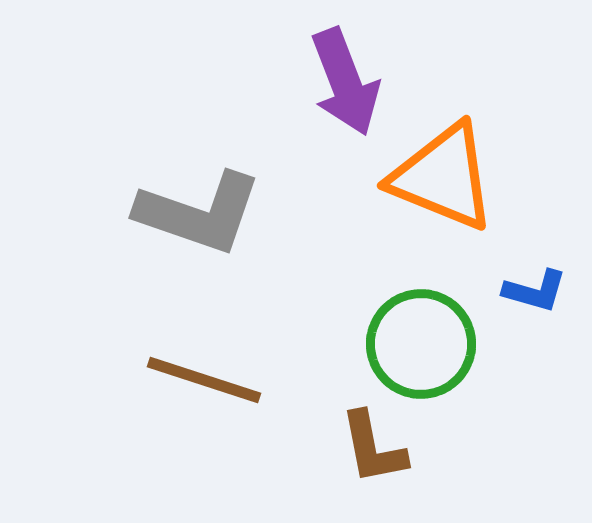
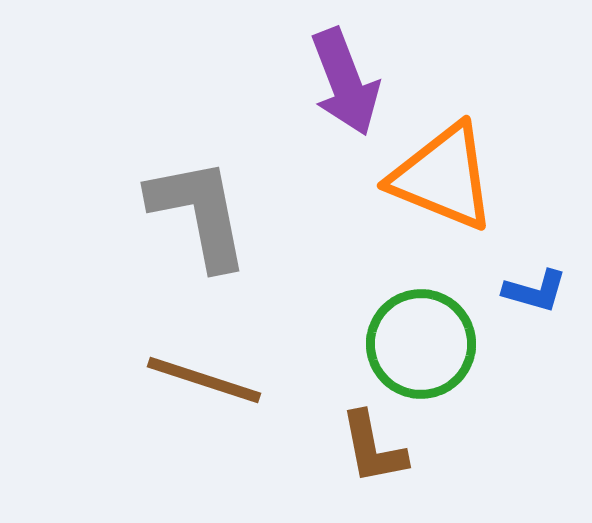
gray L-shape: rotated 120 degrees counterclockwise
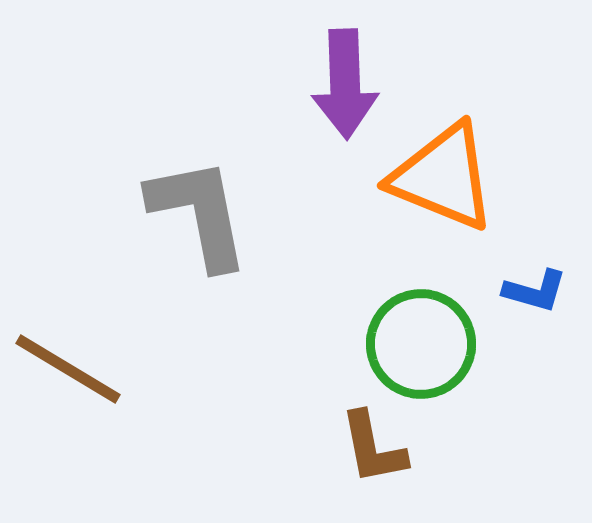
purple arrow: moved 2 px down; rotated 19 degrees clockwise
brown line: moved 136 px left, 11 px up; rotated 13 degrees clockwise
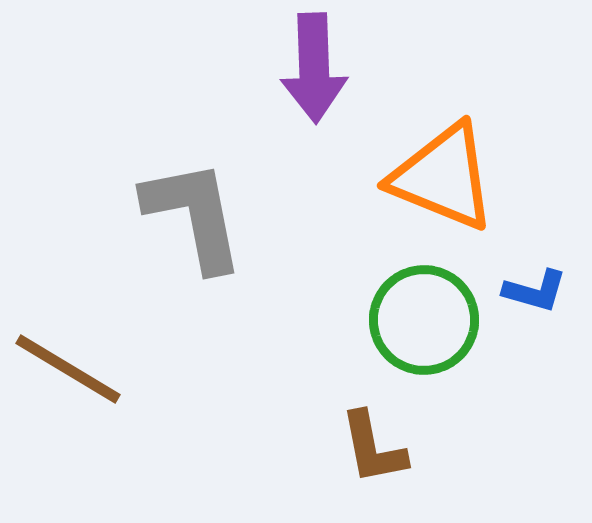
purple arrow: moved 31 px left, 16 px up
gray L-shape: moved 5 px left, 2 px down
green circle: moved 3 px right, 24 px up
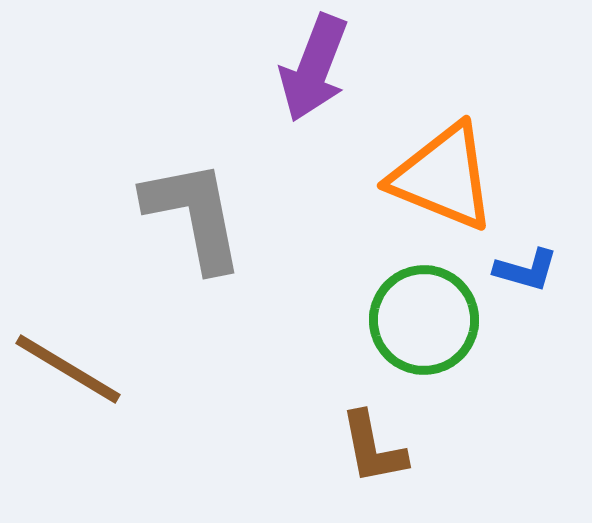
purple arrow: rotated 23 degrees clockwise
blue L-shape: moved 9 px left, 21 px up
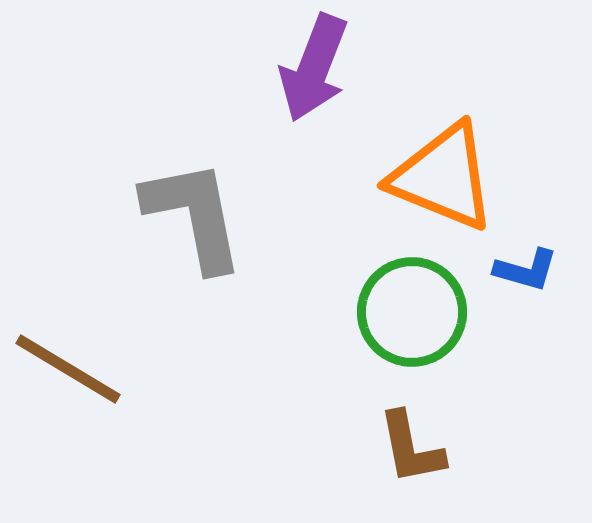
green circle: moved 12 px left, 8 px up
brown L-shape: moved 38 px right
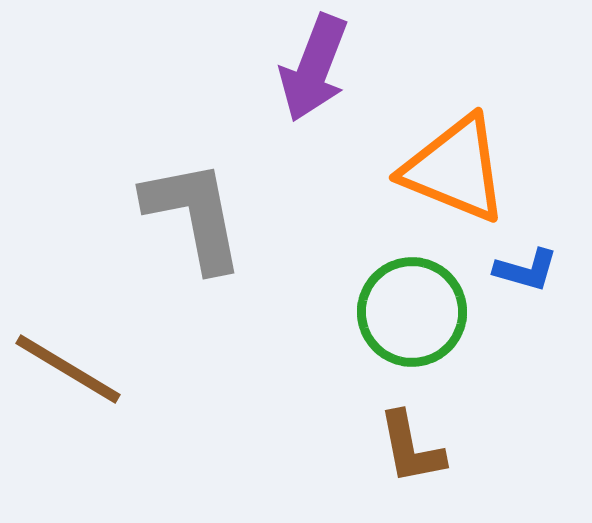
orange triangle: moved 12 px right, 8 px up
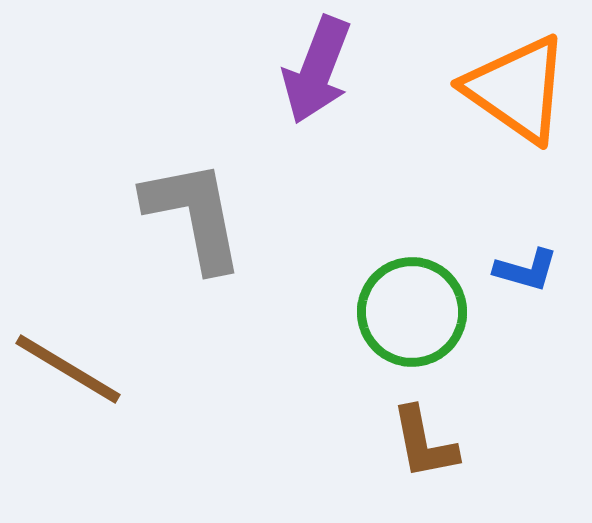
purple arrow: moved 3 px right, 2 px down
orange triangle: moved 62 px right, 80 px up; rotated 13 degrees clockwise
brown L-shape: moved 13 px right, 5 px up
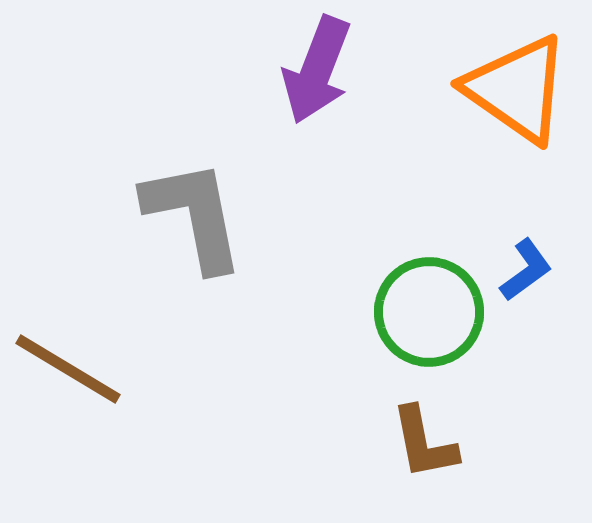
blue L-shape: rotated 52 degrees counterclockwise
green circle: moved 17 px right
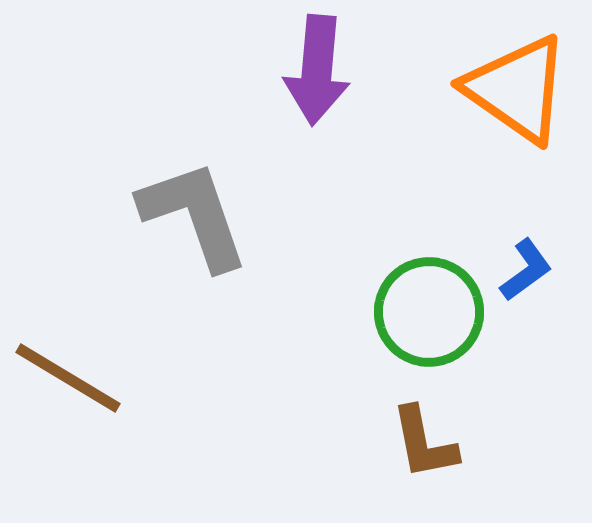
purple arrow: rotated 16 degrees counterclockwise
gray L-shape: rotated 8 degrees counterclockwise
brown line: moved 9 px down
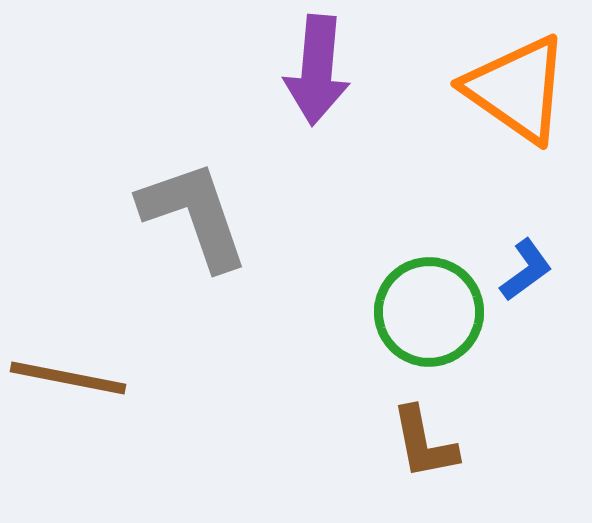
brown line: rotated 20 degrees counterclockwise
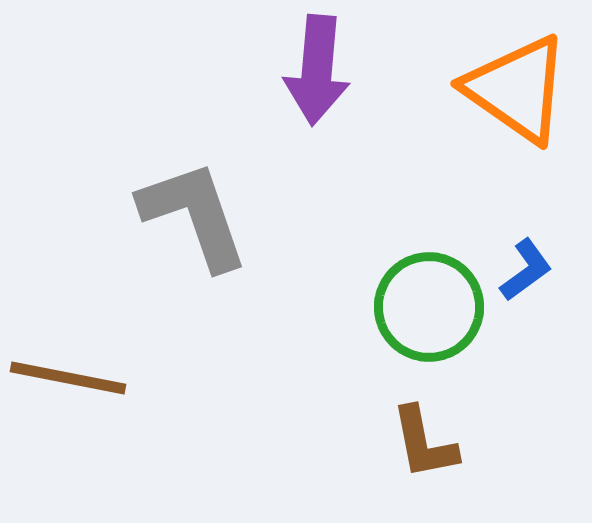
green circle: moved 5 px up
